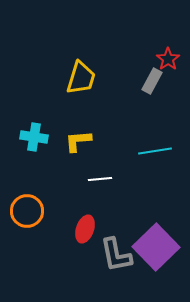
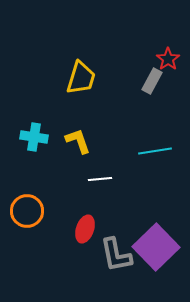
yellow L-shape: rotated 76 degrees clockwise
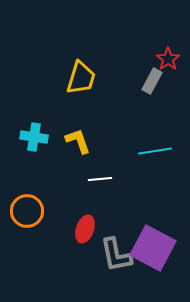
purple square: moved 3 px left, 1 px down; rotated 18 degrees counterclockwise
